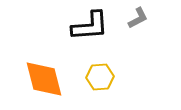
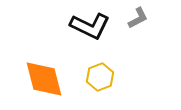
black L-shape: rotated 30 degrees clockwise
yellow hexagon: rotated 16 degrees counterclockwise
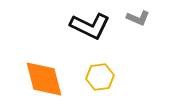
gray L-shape: rotated 50 degrees clockwise
yellow hexagon: rotated 12 degrees clockwise
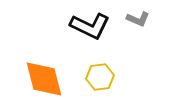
gray L-shape: moved 1 px down
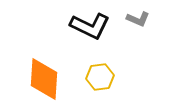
orange diamond: rotated 18 degrees clockwise
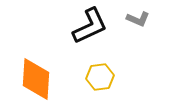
black L-shape: rotated 51 degrees counterclockwise
orange diamond: moved 8 px left
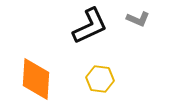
yellow hexagon: moved 2 px down; rotated 16 degrees clockwise
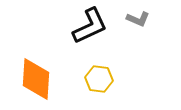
yellow hexagon: moved 1 px left
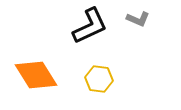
orange diamond: moved 4 px up; rotated 36 degrees counterclockwise
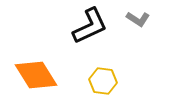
gray L-shape: rotated 10 degrees clockwise
yellow hexagon: moved 4 px right, 2 px down
